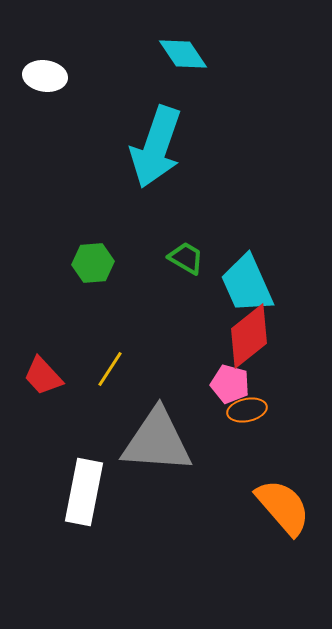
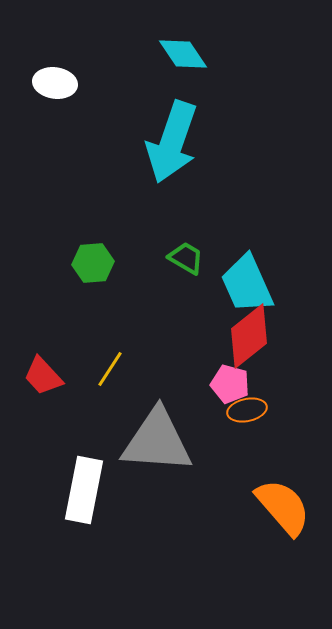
white ellipse: moved 10 px right, 7 px down
cyan arrow: moved 16 px right, 5 px up
white rectangle: moved 2 px up
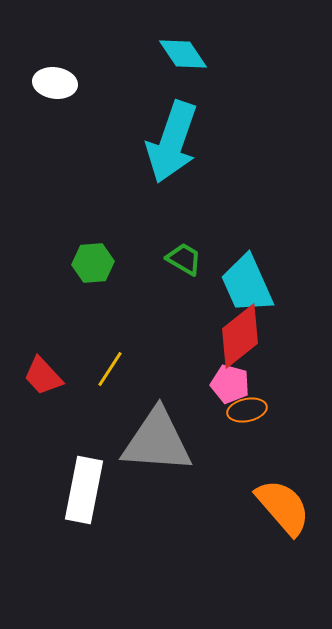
green trapezoid: moved 2 px left, 1 px down
red diamond: moved 9 px left
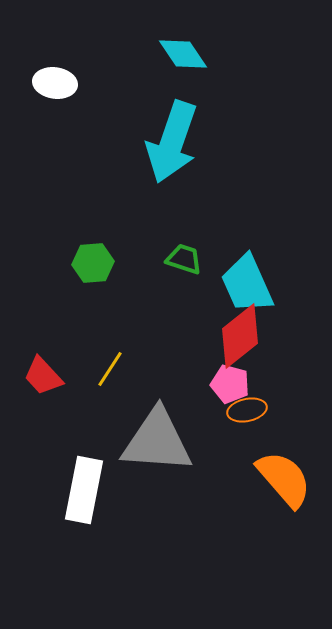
green trapezoid: rotated 12 degrees counterclockwise
orange semicircle: moved 1 px right, 28 px up
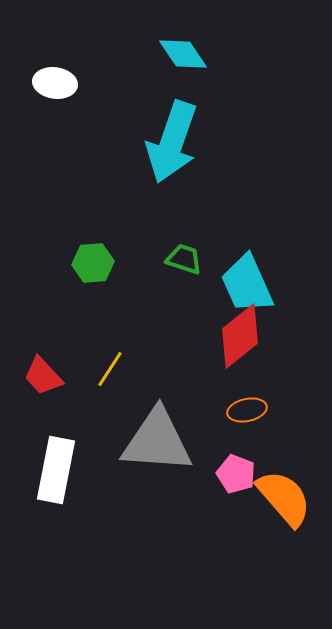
pink pentagon: moved 6 px right, 90 px down; rotated 6 degrees clockwise
orange semicircle: moved 19 px down
white rectangle: moved 28 px left, 20 px up
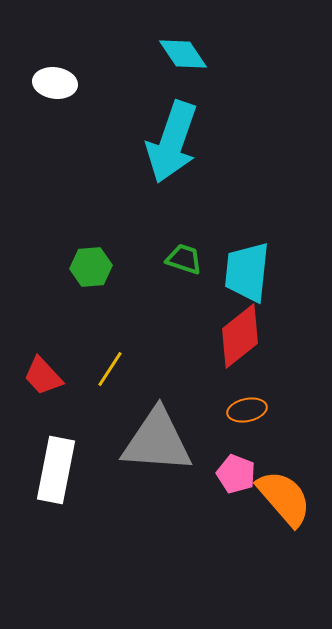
green hexagon: moved 2 px left, 4 px down
cyan trapezoid: moved 12 px up; rotated 30 degrees clockwise
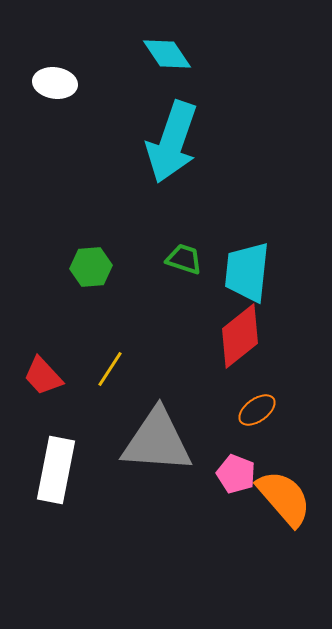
cyan diamond: moved 16 px left
orange ellipse: moved 10 px right; rotated 24 degrees counterclockwise
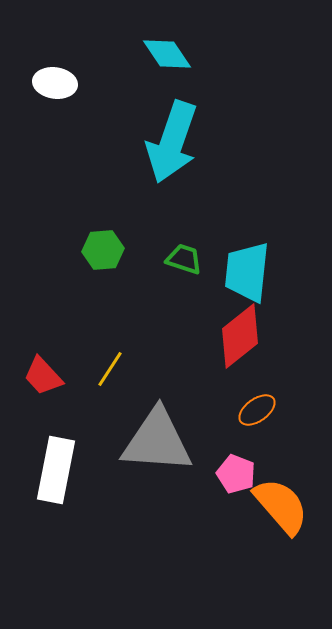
green hexagon: moved 12 px right, 17 px up
orange semicircle: moved 3 px left, 8 px down
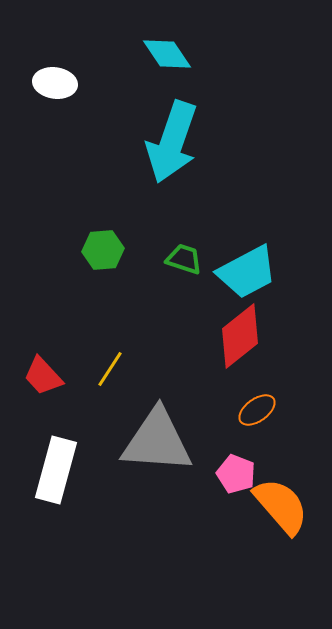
cyan trapezoid: rotated 124 degrees counterclockwise
white rectangle: rotated 4 degrees clockwise
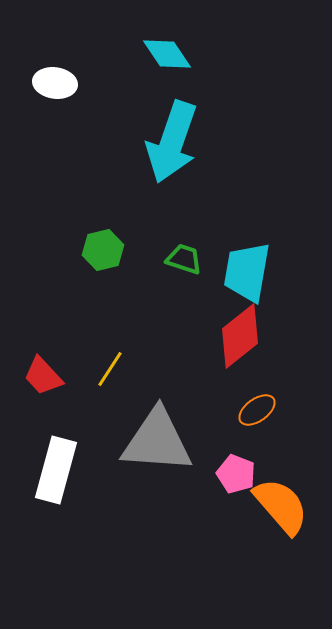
green hexagon: rotated 9 degrees counterclockwise
cyan trapezoid: rotated 128 degrees clockwise
